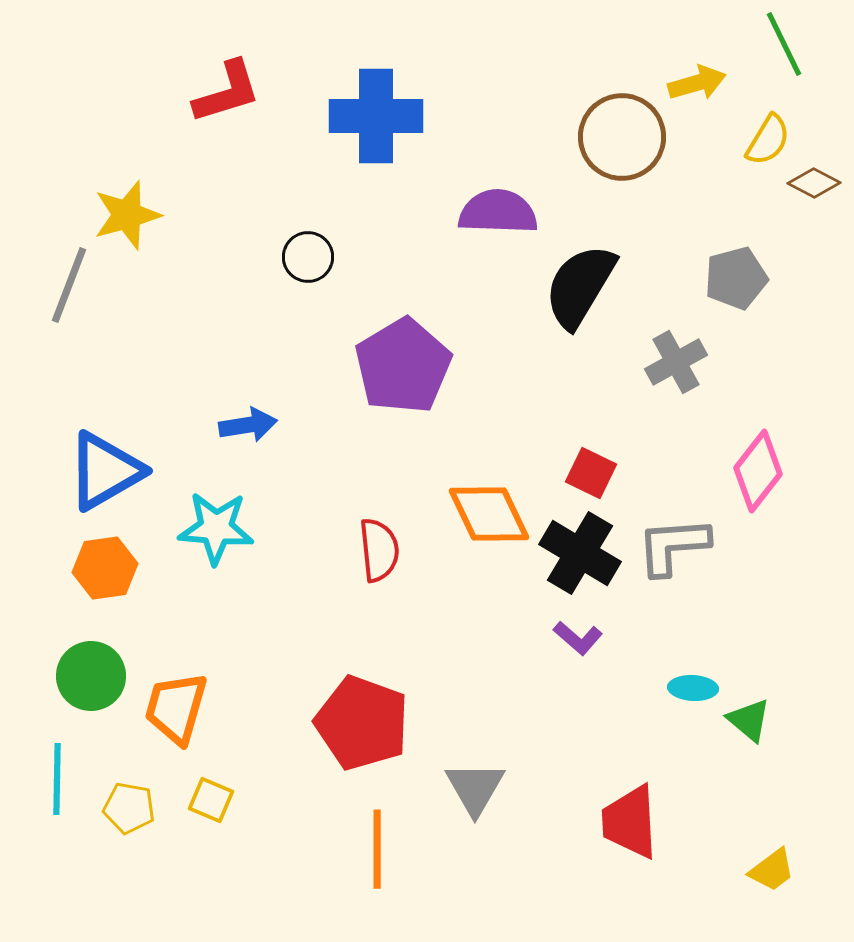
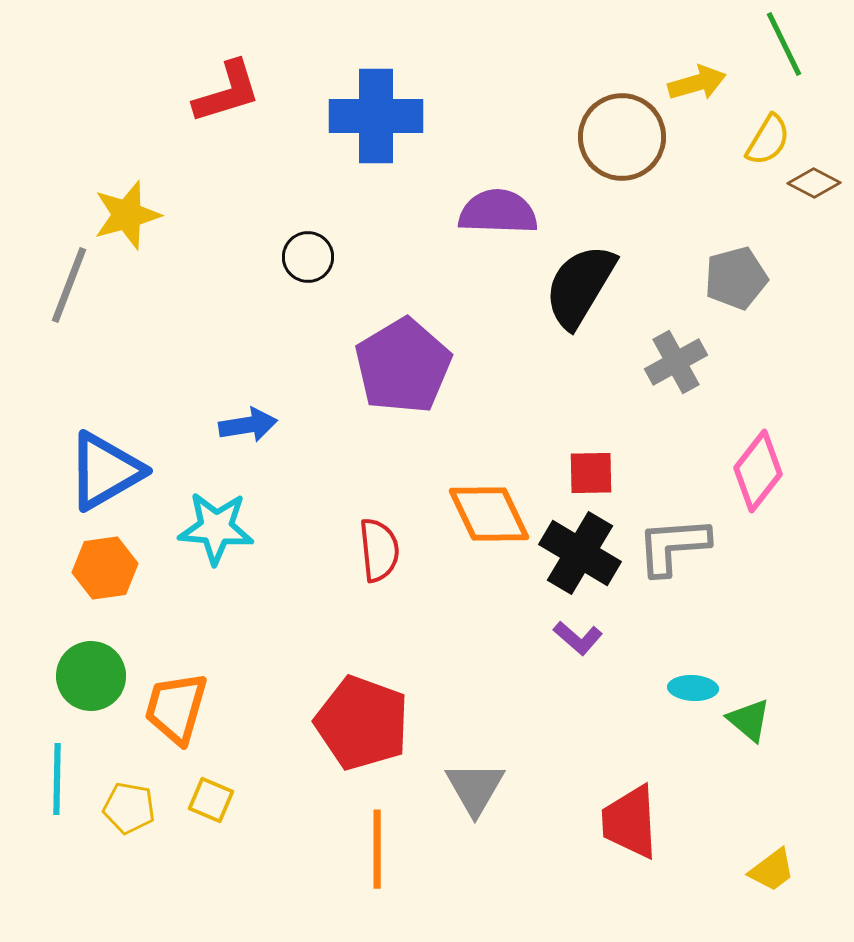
red square: rotated 27 degrees counterclockwise
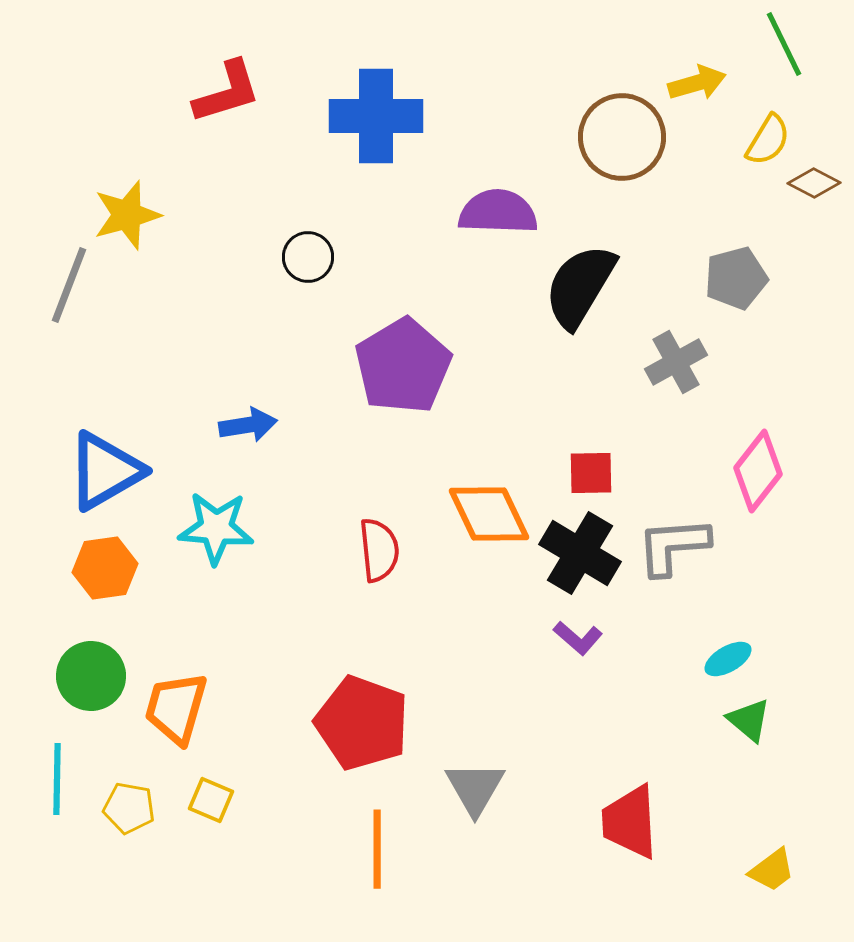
cyan ellipse: moved 35 px right, 29 px up; rotated 33 degrees counterclockwise
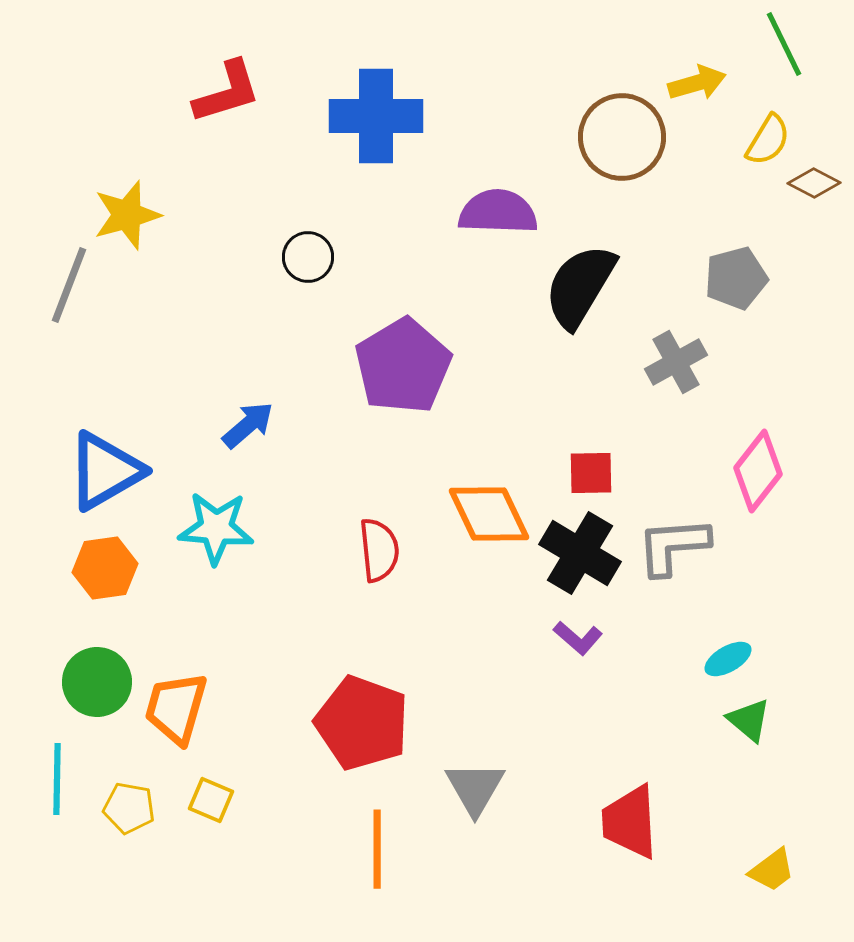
blue arrow: rotated 32 degrees counterclockwise
green circle: moved 6 px right, 6 px down
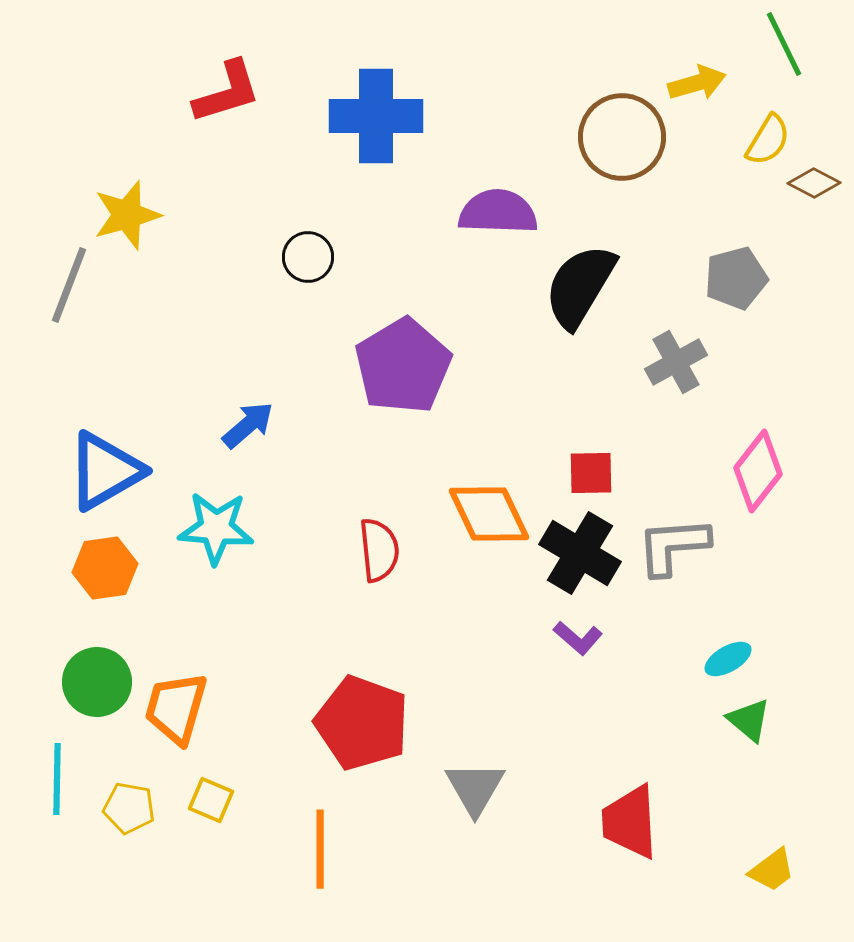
orange line: moved 57 px left
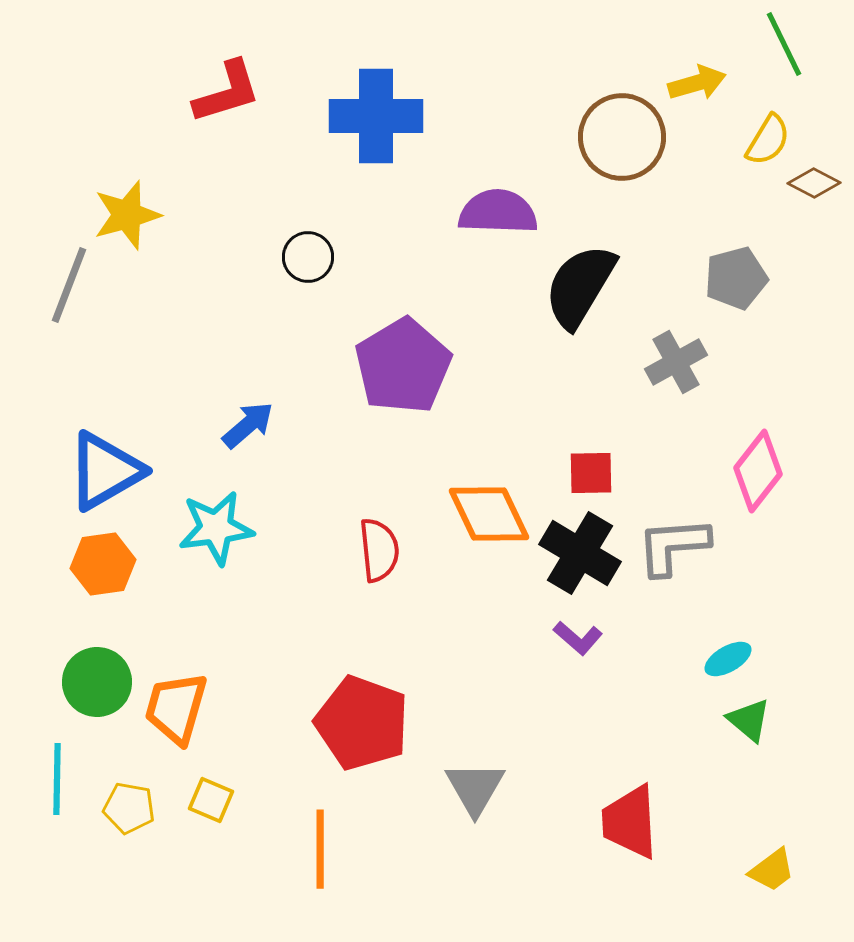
cyan star: rotated 12 degrees counterclockwise
orange hexagon: moved 2 px left, 4 px up
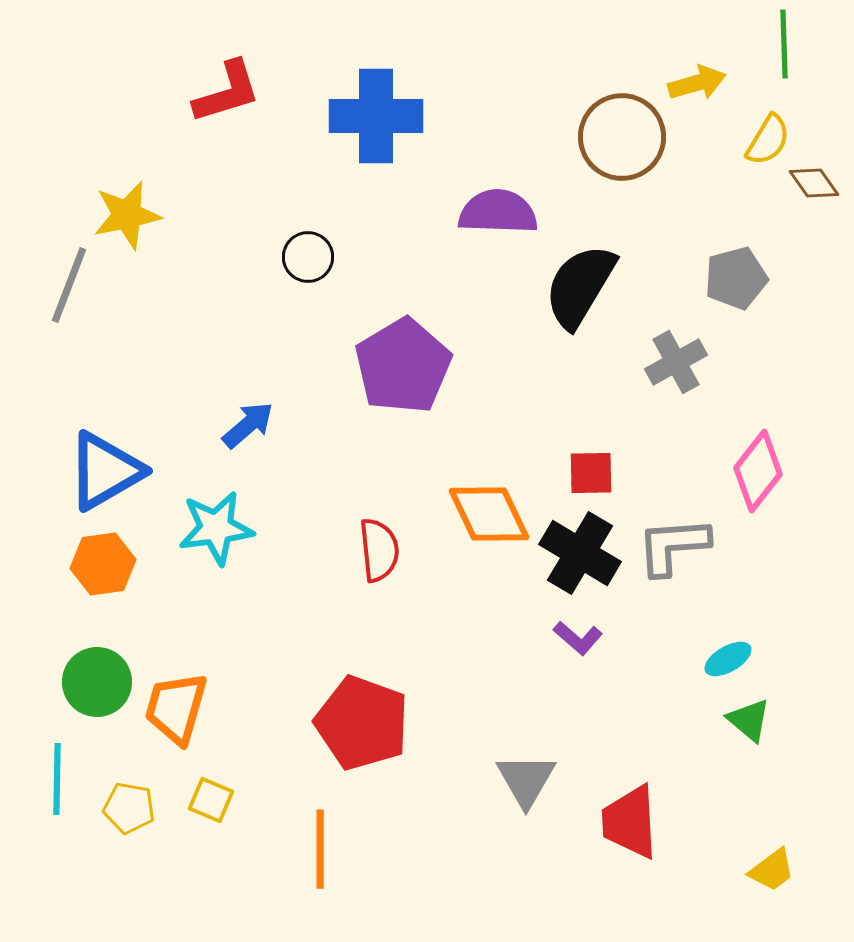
green line: rotated 24 degrees clockwise
brown diamond: rotated 27 degrees clockwise
yellow star: rotated 4 degrees clockwise
gray triangle: moved 51 px right, 8 px up
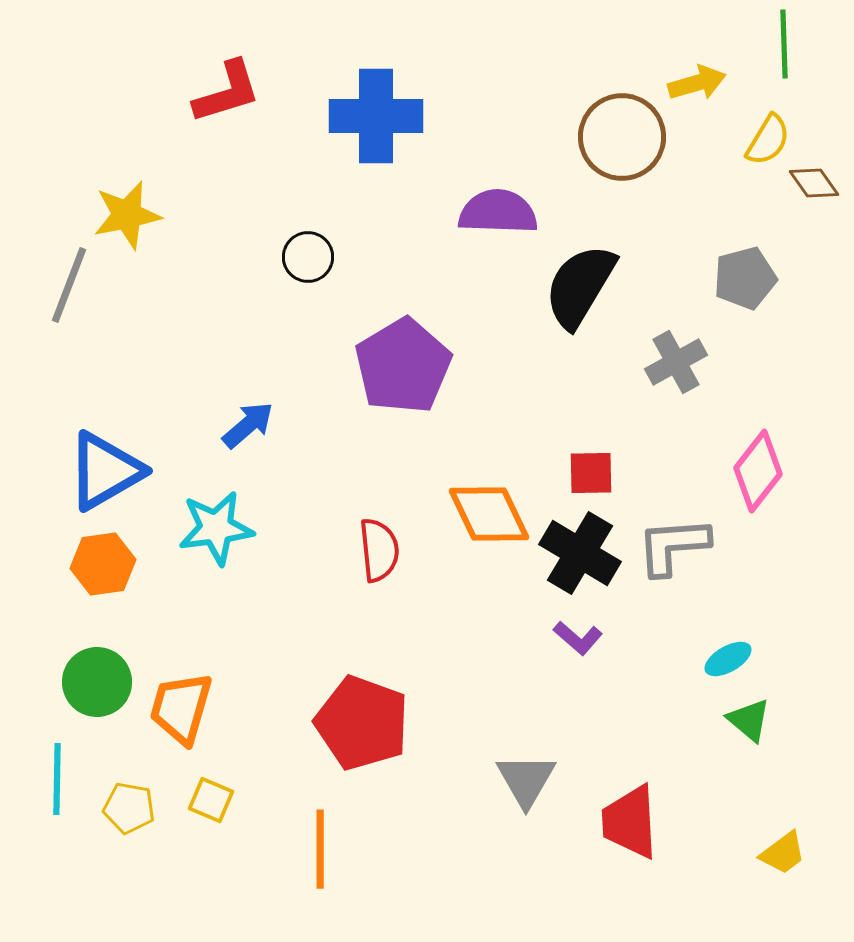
gray pentagon: moved 9 px right
orange trapezoid: moved 5 px right
yellow trapezoid: moved 11 px right, 17 px up
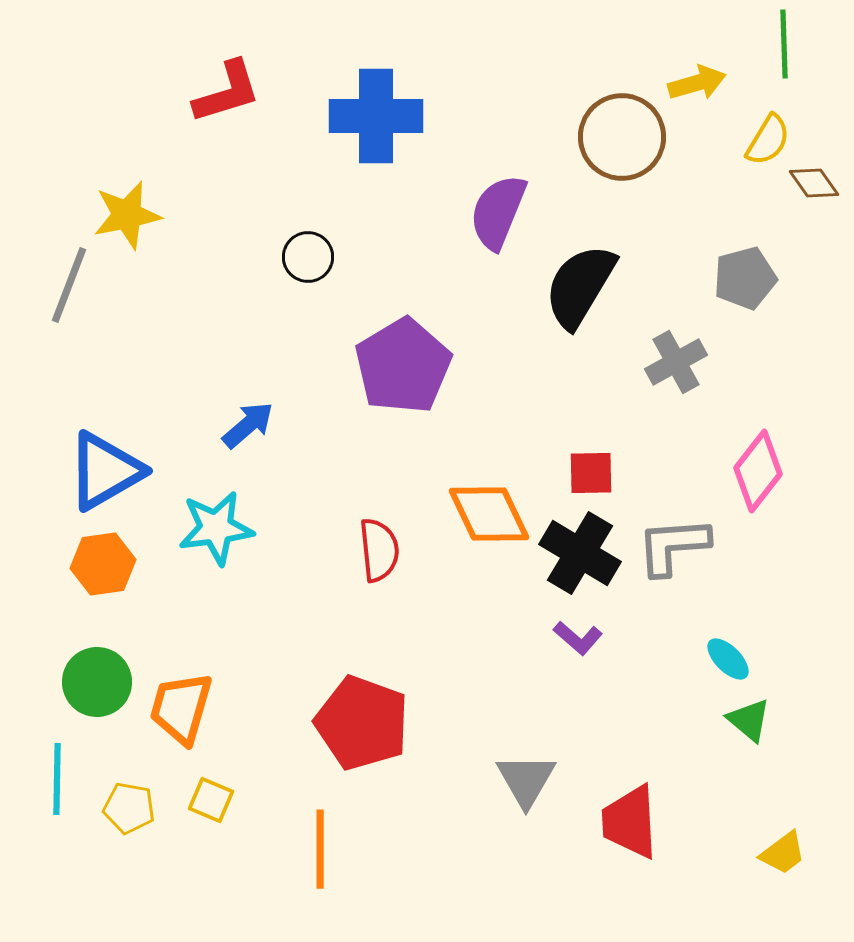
purple semicircle: rotated 70 degrees counterclockwise
cyan ellipse: rotated 75 degrees clockwise
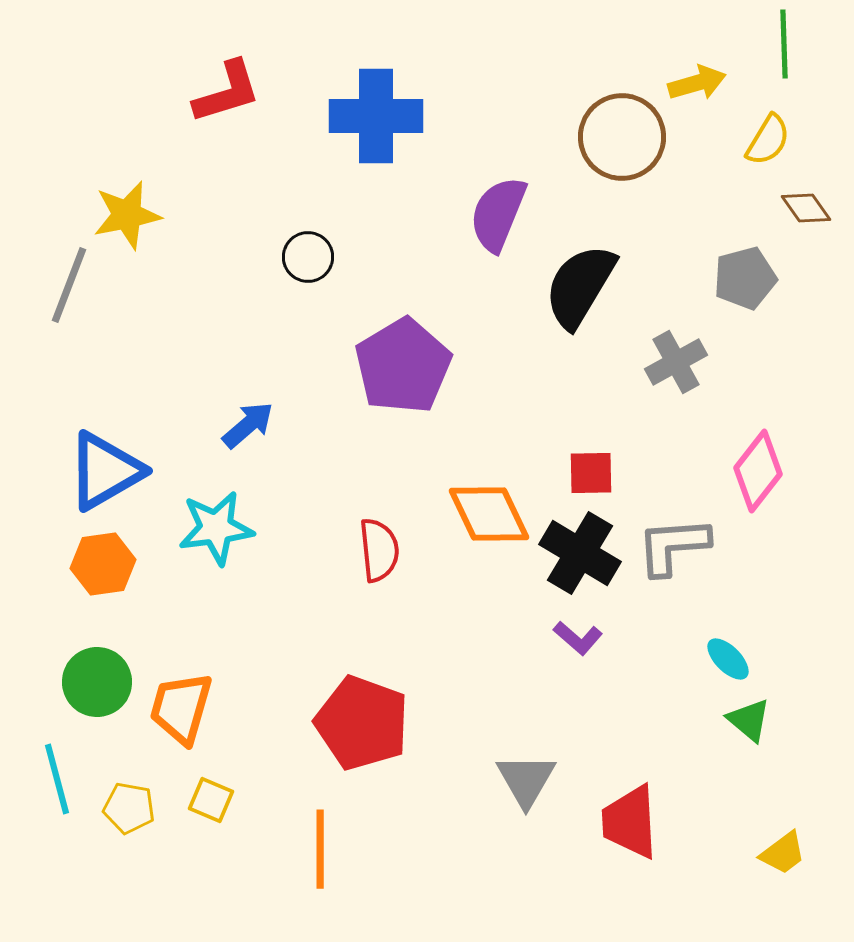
brown diamond: moved 8 px left, 25 px down
purple semicircle: moved 2 px down
cyan line: rotated 16 degrees counterclockwise
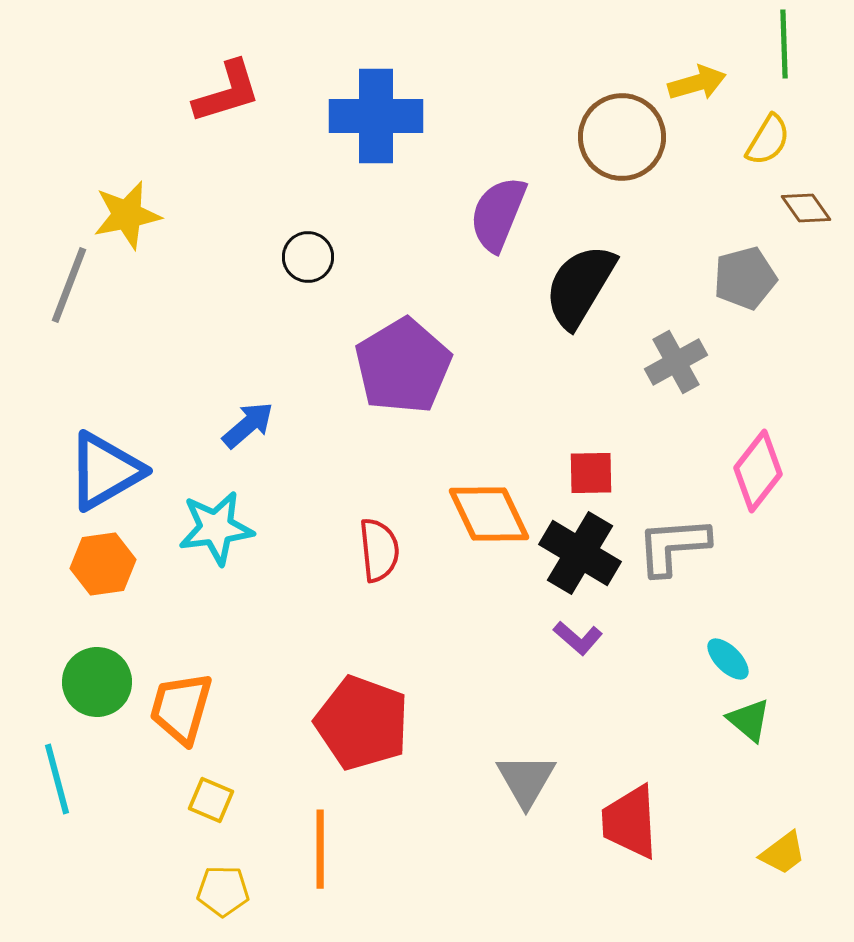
yellow pentagon: moved 94 px right, 83 px down; rotated 9 degrees counterclockwise
